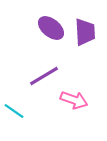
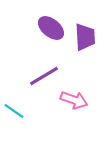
purple trapezoid: moved 5 px down
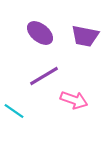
purple ellipse: moved 11 px left, 5 px down
purple trapezoid: moved 1 px up; rotated 104 degrees clockwise
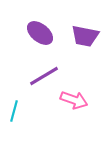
cyan line: rotated 70 degrees clockwise
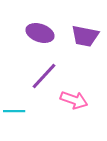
purple ellipse: rotated 20 degrees counterclockwise
purple line: rotated 16 degrees counterclockwise
cyan line: rotated 75 degrees clockwise
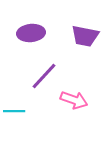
purple ellipse: moved 9 px left; rotated 24 degrees counterclockwise
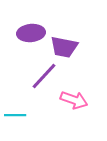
purple trapezoid: moved 21 px left, 11 px down
cyan line: moved 1 px right, 4 px down
